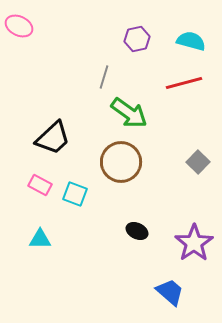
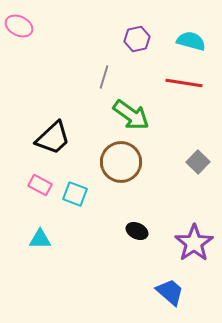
red line: rotated 24 degrees clockwise
green arrow: moved 2 px right, 2 px down
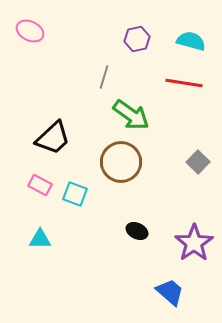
pink ellipse: moved 11 px right, 5 px down
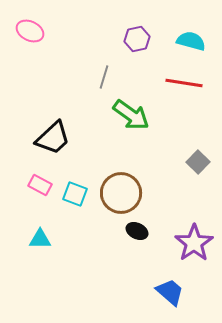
brown circle: moved 31 px down
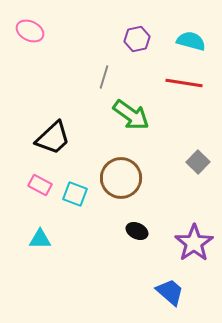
brown circle: moved 15 px up
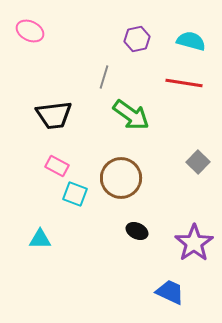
black trapezoid: moved 1 px right, 23 px up; rotated 36 degrees clockwise
pink rectangle: moved 17 px right, 19 px up
blue trapezoid: rotated 16 degrees counterclockwise
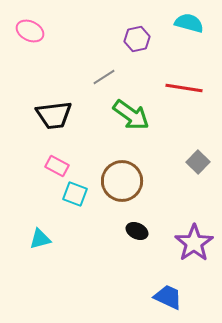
cyan semicircle: moved 2 px left, 18 px up
gray line: rotated 40 degrees clockwise
red line: moved 5 px down
brown circle: moved 1 px right, 3 px down
cyan triangle: rotated 15 degrees counterclockwise
blue trapezoid: moved 2 px left, 5 px down
